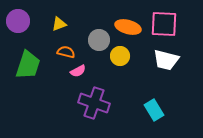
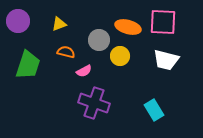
pink square: moved 1 px left, 2 px up
pink semicircle: moved 6 px right
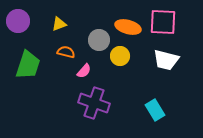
pink semicircle: rotated 21 degrees counterclockwise
cyan rectangle: moved 1 px right
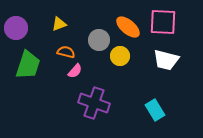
purple circle: moved 2 px left, 7 px down
orange ellipse: rotated 25 degrees clockwise
pink semicircle: moved 9 px left
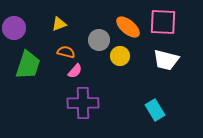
purple circle: moved 2 px left
purple cross: moved 11 px left; rotated 20 degrees counterclockwise
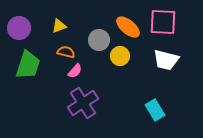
yellow triangle: moved 2 px down
purple circle: moved 5 px right
purple cross: rotated 32 degrees counterclockwise
